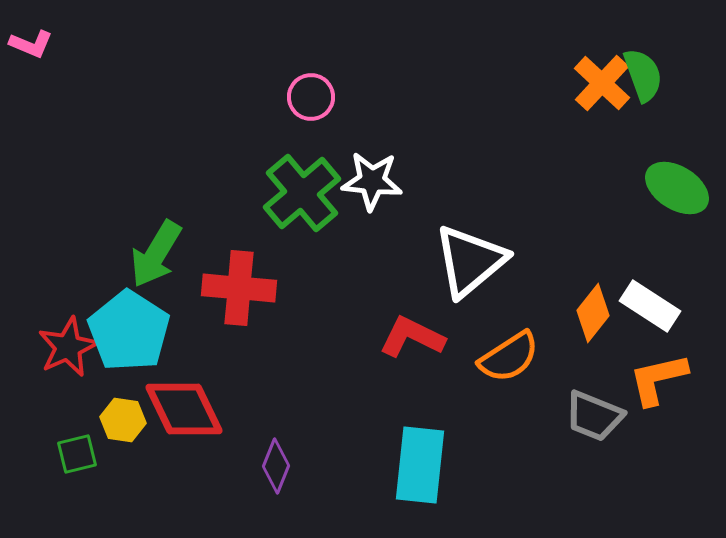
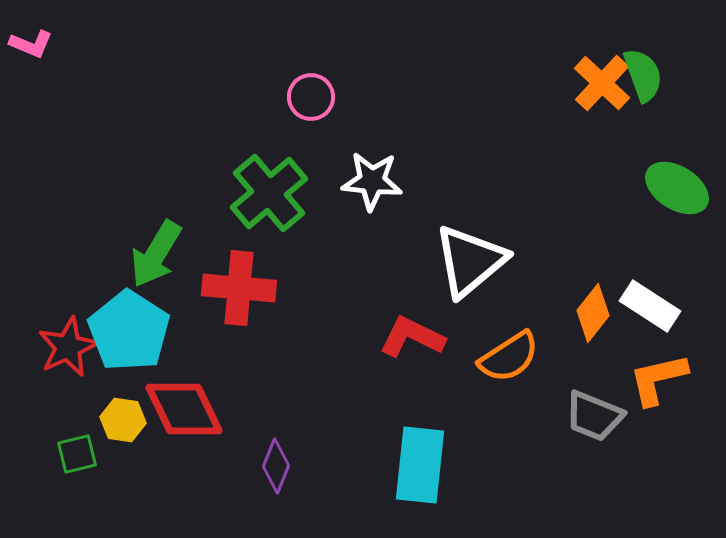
green cross: moved 33 px left
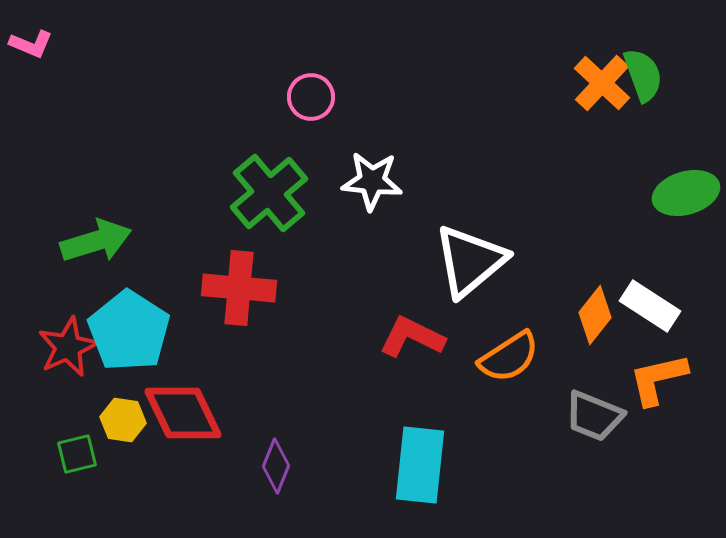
green ellipse: moved 9 px right, 5 px down; rotated 48 degrees counterclockwise
green arrow: moved 60 px left, 13 px up; rotated 138 degrees counterclockwise
orange diamond: moved 2 px right, 2 px down
red diamond: moved 1 px left, 4 px down
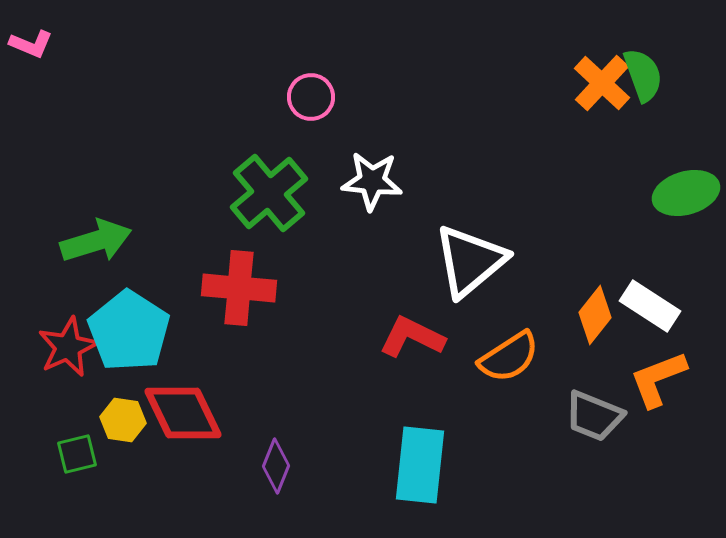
orange L-shape: rotated 8 degrees counterclockwise
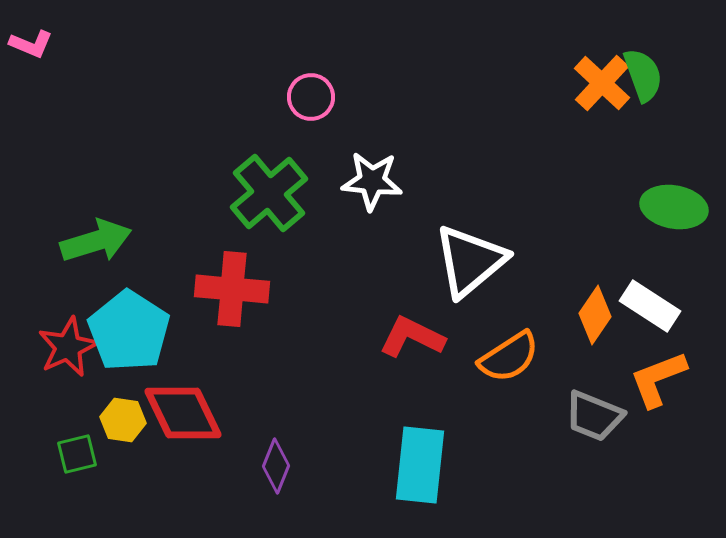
green ellipse: moved 12 px left, 14 px down; rotated 26 degrees clockwise
red cross: moved 7 px left, 1 px down
orange diamond: rotated 4 degrees counterclockwise
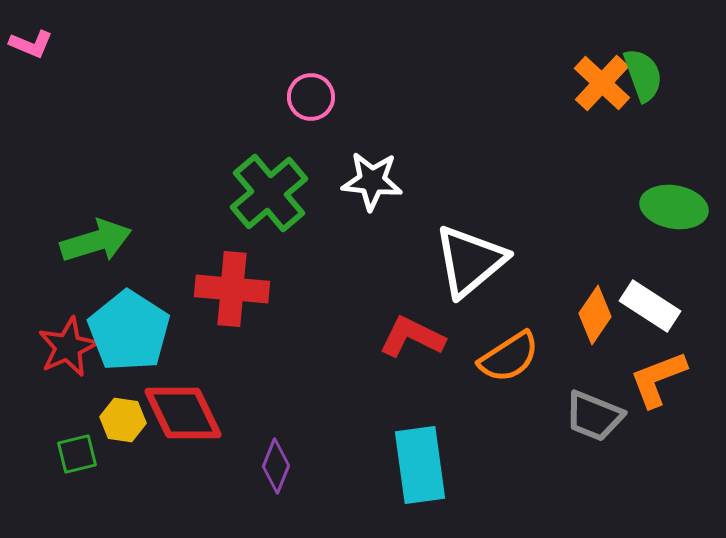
cyan rectangle: rotated 14 degrees counterclockwise
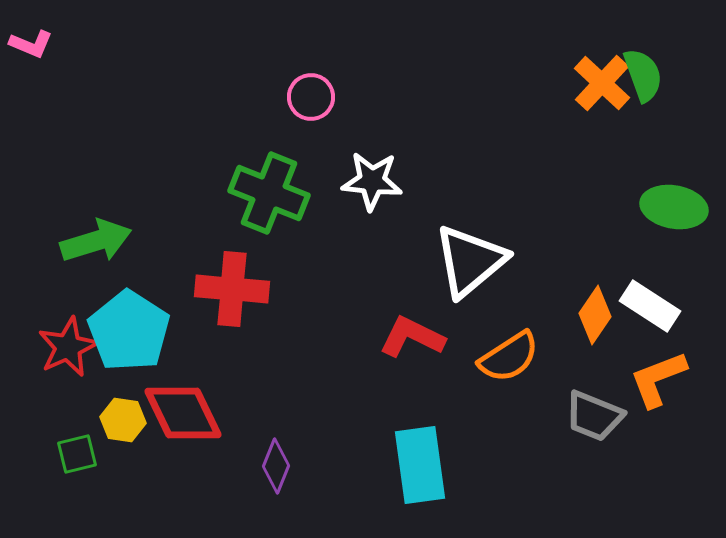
green cross: rotated 28 degrees counterclockwise
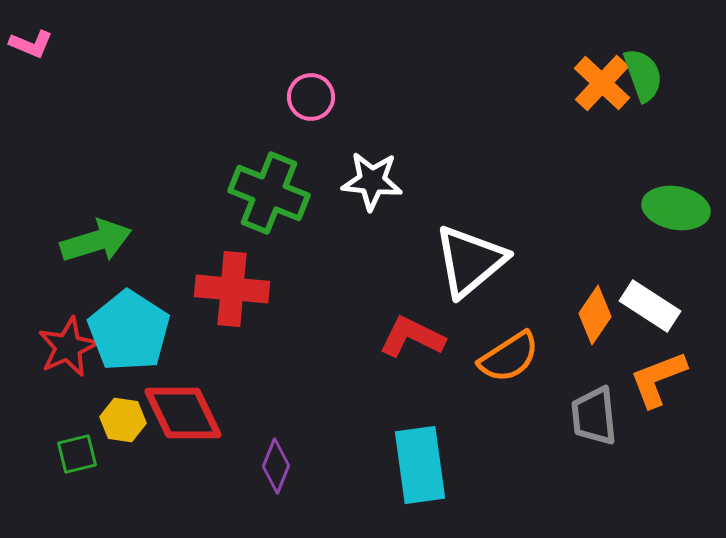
green ellipse: moved 2 px right, 1 px down
gray trapezoid: rotated 62 degrees clockwise
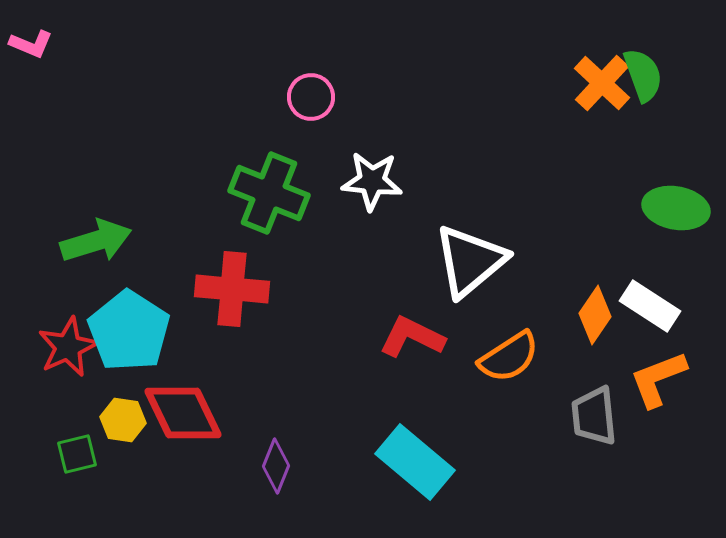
cyan rectangle: moved 5 px left, 3 px up; rotated 42 degrees counterclockwise
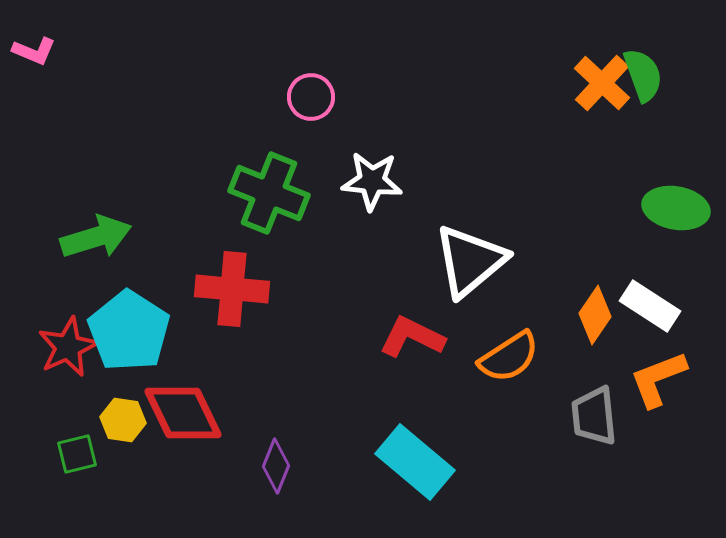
pink L-shape: moved 3 px right, 7 px down
green arrow: moved 4 px up
